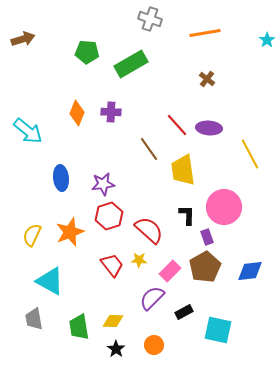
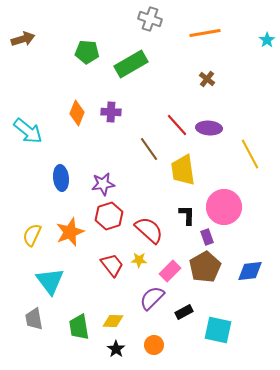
cyan triangle: rotated 24 degrees clockwise
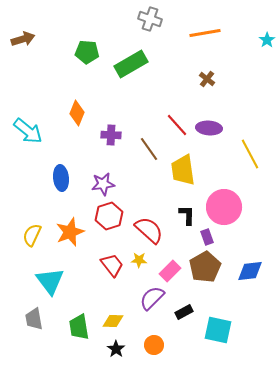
purple cross: moved 23 px down
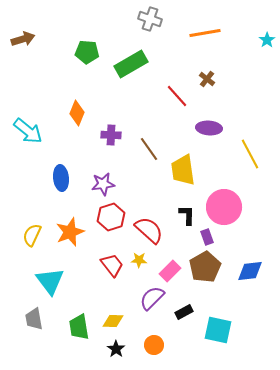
red line: moved 29 px up
red hexagon: moved 2 px right, 1 px down
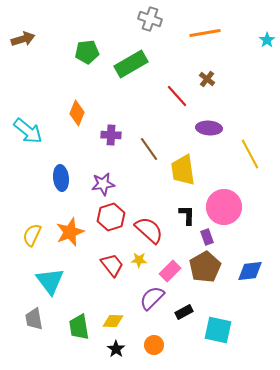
green pentagon: rotated 10 degrees counterclockwise
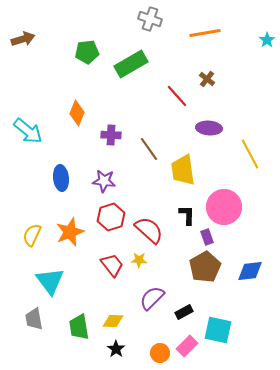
purple star: moved 1 px right, 3 px up; rotated 15 degrees clockwise
pink rectangle: moved 17 px right, 75 px down
orange circle: moved 6 px right, 8 px down
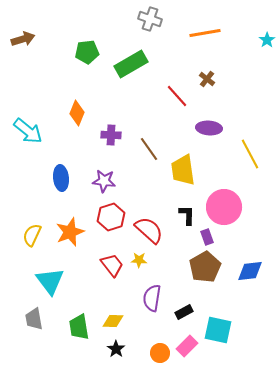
purple semicircle: rotated 36 degrees counterclockwise
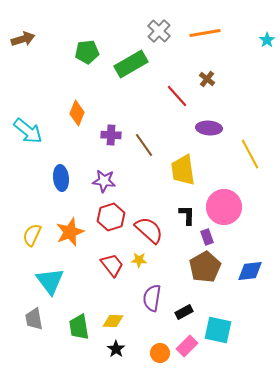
gray cross: moved 9 px right, 12 px down; rotated 25 degrees clockwise
brown line: moved 5 px left, 4 px up
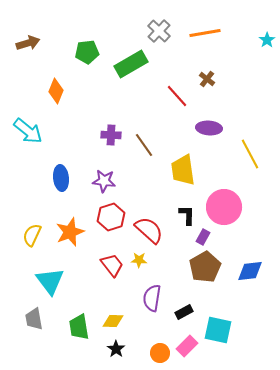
brown arrow: moved 5 px right, 4 px down
orange diamond: moved 21 px left, 22 px up
purple rectangle: moved 4 px left; rotated 49 degrees clockwise
